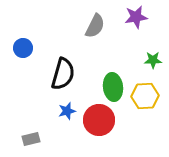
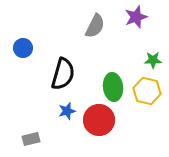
purple star: rotated 10 degrees counterclockwise
yellow hexagon: moved 2 px right, 5 px up; rotated 16 degrees clockwise
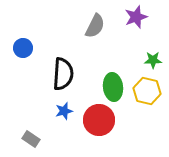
black semicircle: rotated 12 degrees counterclockwise
blue star: moved 3 px left
gray rectangle: rotated 48 degrees clockwise
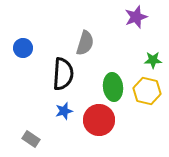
gray semicircle: moved 10 px left, 17 px down; rotated 10 degrees counterclockwise
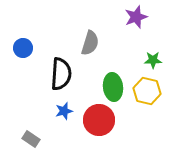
gray semicircle: moved 5 px right
black semicircle: moved 2 px left
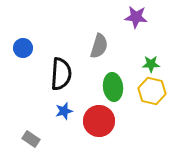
purple star: rotated 25 degrees clockwise
gray semicircle: moved 9 px right, 3 px down
green star: moved 2 px left, 4 px down
yellow hexagon: moved 5 px right
red circle: moved 1 px down
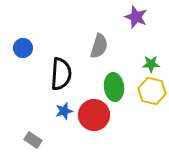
purple star: rotated 15 degrees clockwise
green ellipse: moved 1 px right
red circle: moved 5 px left, 6 px up
gray rectangle: moved 2 px right, 1 px down
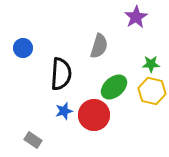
purple star: rotated 20 degrees clockwise
green ellipse: rotated 56 degrees clockwise
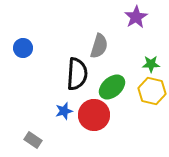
black semicircle: moved 16 px right
green ellipse: moved 2 px left
